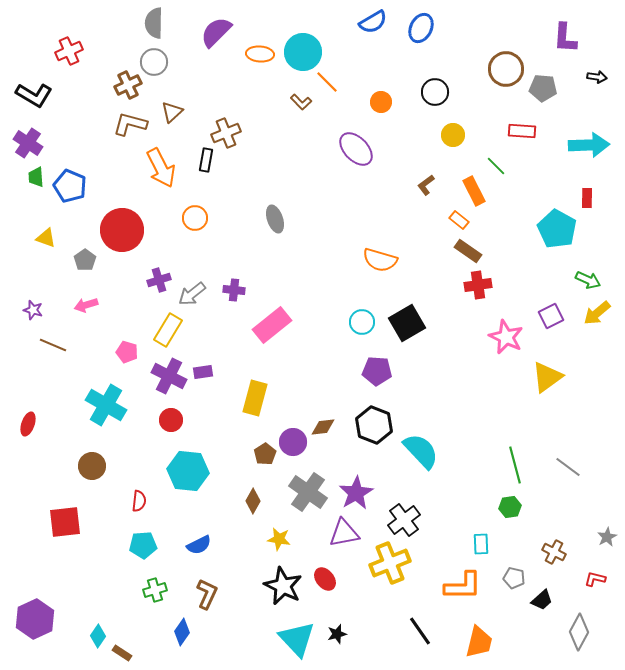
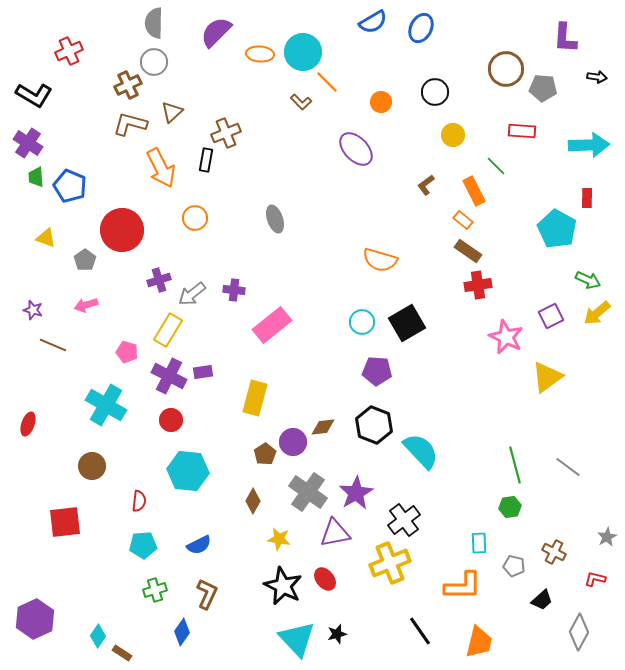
orange rectangle at (459, 220): moved 4 px right
purple triangle at (344, 533): moved 9 px left
cyan rectangle at (481, 544): moved 2 px left, 1 px up
gray pentagon at (514, 578): moved 12 px up
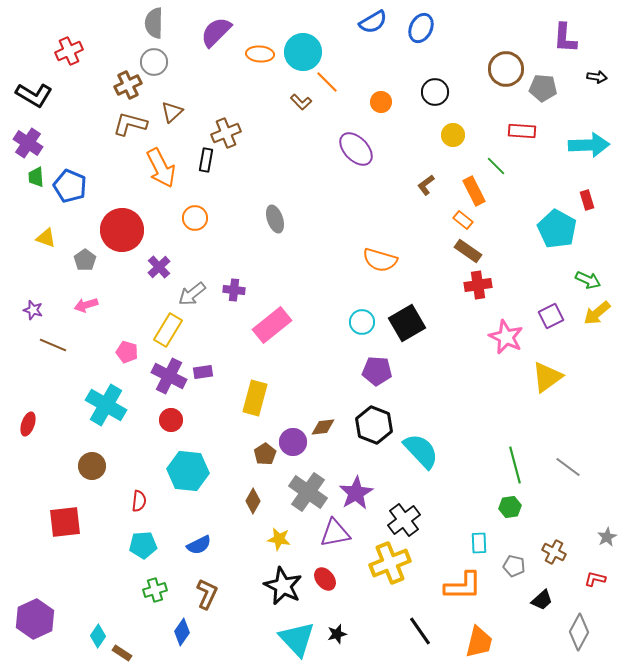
red rectangle at (587, 198): moved 2 px down; rotated 18 degrees counterclockwise
purple cross at (159, 280): moved 13 px up; rotated 25 degrees counterclockwise
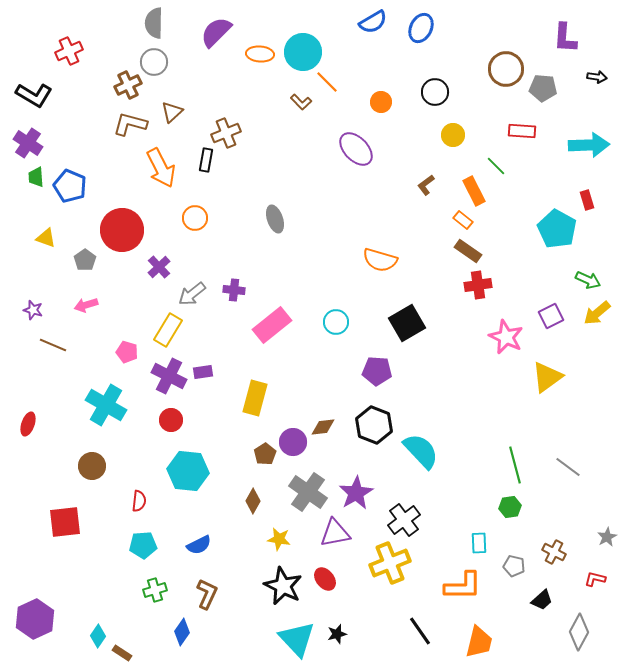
cyan circle at (362, 322): moved 26 px left
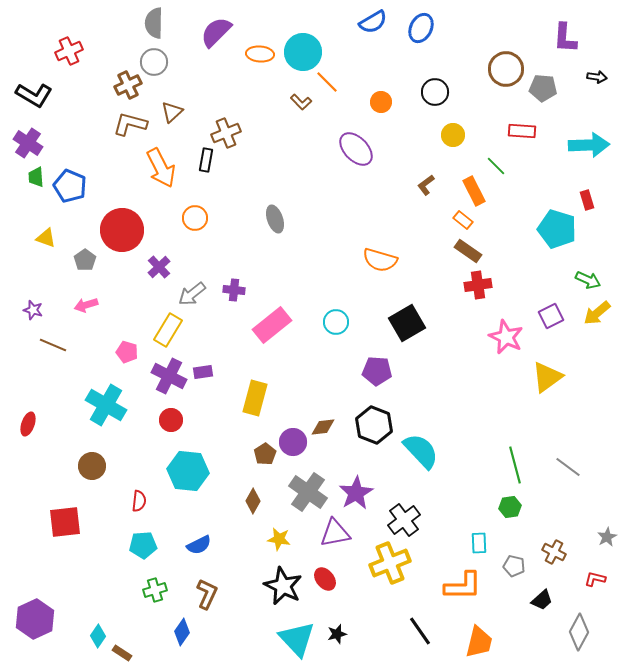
cyan pentagon at (557, 229): rotated 12 degrees counterclockwise
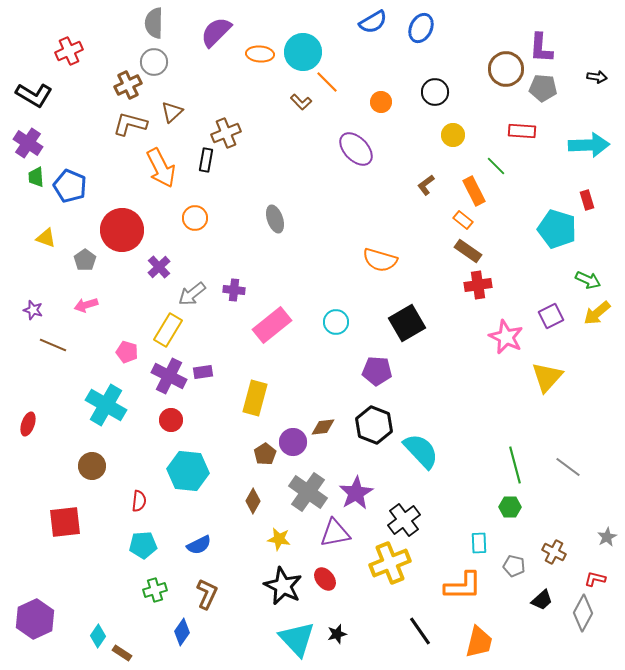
purple L-shape at (565, 38): moved 24 px left, 10 px down
yellow triangle at (547, 377): rotated 12 degrees counterclockwise
green hexagon at (510, 507): rotated 10 degrees clockwise
gray diamond at (579, 632): moved 4 px right, 19 px up
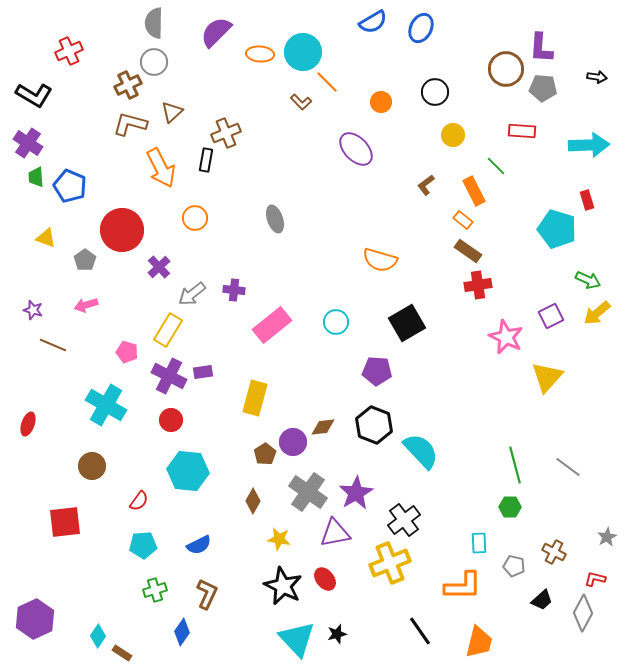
red semicircle at (139, 501): rotated 30 degrees clockwise
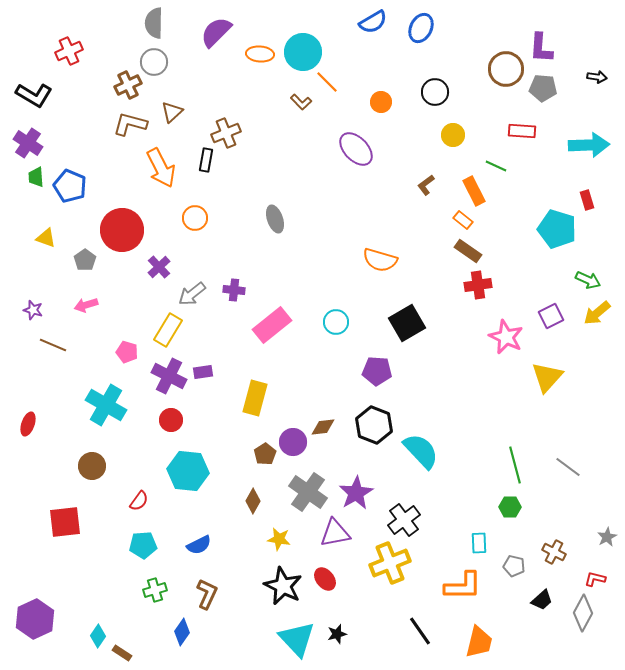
green line at (496, 166): rotated 20 degrees counterclockwise
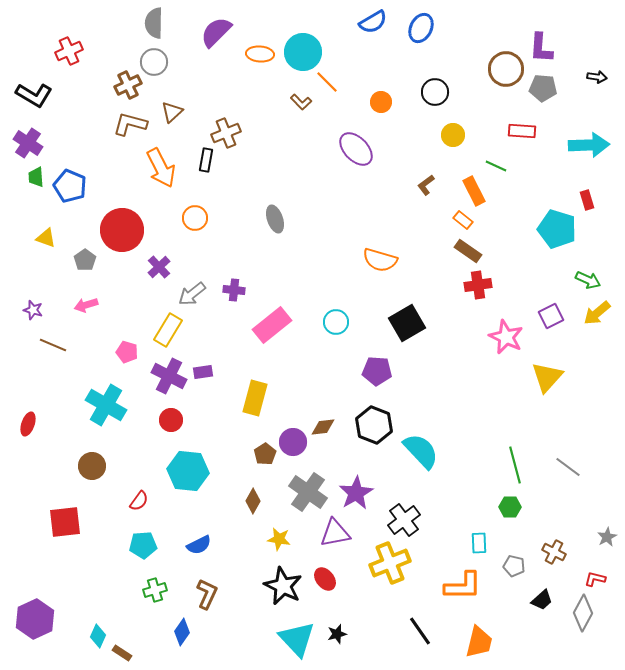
cyan diamond at (98, 636): rotated 10 degrees counterclockwise
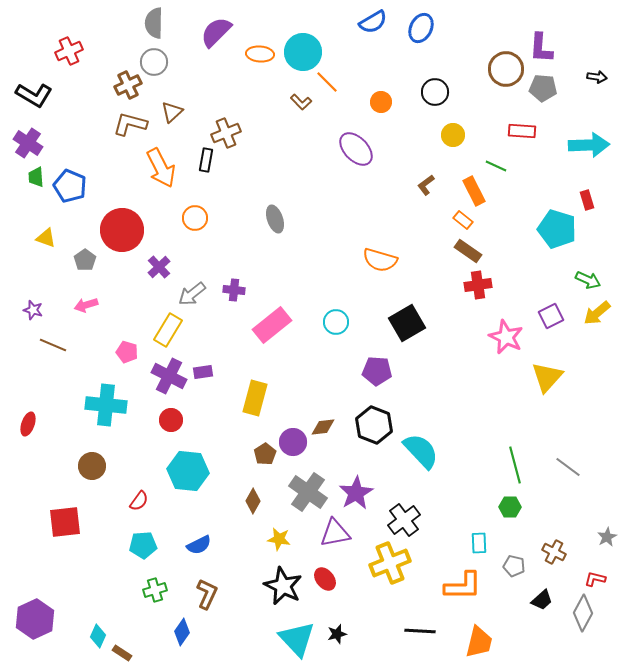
cyan cross at (106, 405): rotated 24 degrees counterclockwise
black line at (420, 631): rotated 52 degrees counterclockwise
